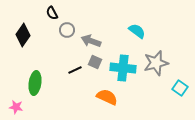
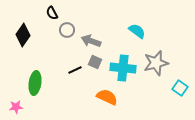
pink star: rotated 16 degrees counterclockwise
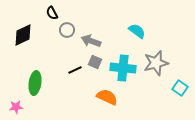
black diamond: rotated 30 degrees clockwise
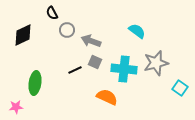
cyan cross: moved 1 px right, 1 px down
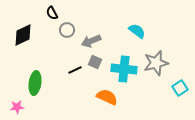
gray arrow: rotated 42 degrees counterclockwise
cyan square: rotated 21 degrees clockwise
pink star: moved 1 px right
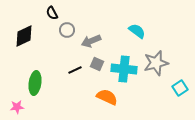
black diamond: moved 1 px right, 1 px down
gray square: moved 2 px right, 2 px down
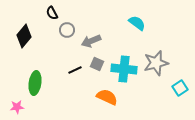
cyan semicircle: moved 8 px up
black diamond: rotated 25 degrees counterclockwise
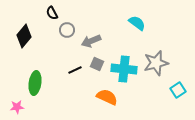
cyan square: moved 2 px left, 2 px down
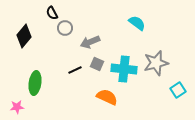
gray circle: moved 2 px left, 2 px up
gray arrow: moved 1 px left, 1 px down
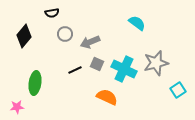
black semicircle: rotated 72 degrees counterclockwise
gray circle: moved 6 px down
cyan cross: rotated 20 degrees clockwise
